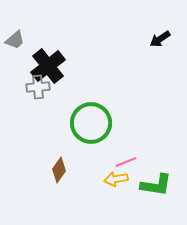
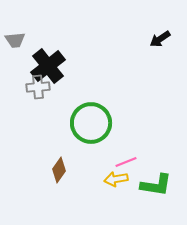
gray trapezoid: rotated 35 degrees clockwise
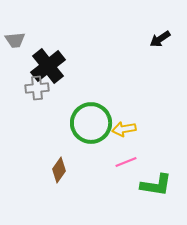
gray cross: moved 1 px left, 1 px down
yellow arrow: moved 8 px right, 50 px up
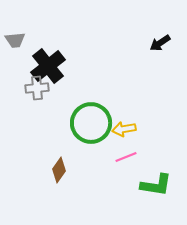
black arrow: moved 4 px down
pink line: moved 5 px up
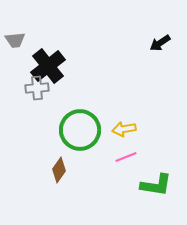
green circle: moved 11 px left, 7 px down
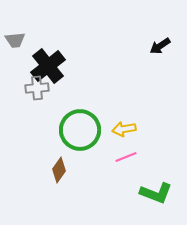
black arrow: moved 3 px down
green L-shape: moved 8 px down; rotated 12 degrees clockwise
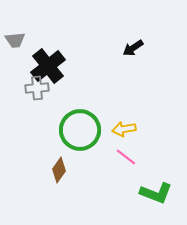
black arrow: moved 27 px left, 2 px down
pink line: rotated 60 degrees clockwise
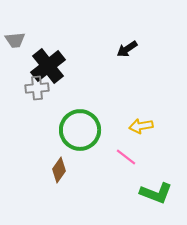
black arrow: moved 6 px left, 1 px down
yellow arrow: moved 17 px right, 3 px up
